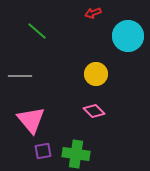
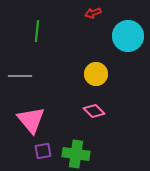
green line: rotated 55 degrees clockwise
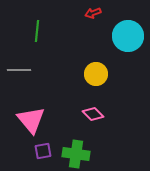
gray line: moved 1 px left, 6 px up
pink diamond: moved 1 px left, 3 px down
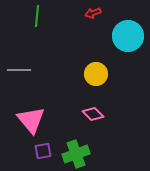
green line: moved 15 px up
green cross: rotated 28 degrees counterclockwise
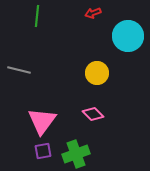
gray line: rotated 15 degrees clockwise
yellow circle: moved 1 px right, 1 px up
pink triangle: moved 11 px right, 1 px down; rotated 16 degrees clockwise
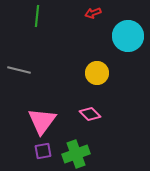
pink diamond: moved 3 px left
